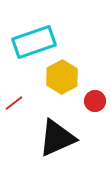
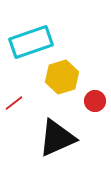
cyan rectangle: moved 3 px left
yellow hexagon: rotated 12 degrees clockwise
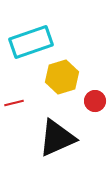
red line: rotated 24 degrees clockwise
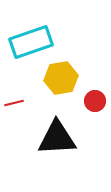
yellow hexagon: moved 1 px left, 1 px down; rotated 8 degrees clockwise
black triangle: rotated 21 degrees clockwise
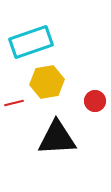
yellow hexagon: moved 14 px left, 4 px down
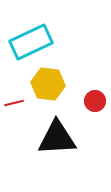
cyan rectangle: rotated 6 degrees counterclockwise
yellow hexagon: moved 1 px right, 2 px down; rotated 16 degrees clockwise
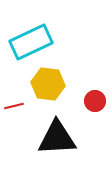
red line: moved 3 px down
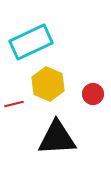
yellow hexagon: rotated 16 degrees clockwise
red circle: moved 2 px left, 7 px up
red line: moved 2 px up
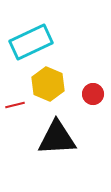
red line: moved 1 px right, 1 px down
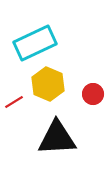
cyan rectangle: moved 4 px right, 1 px down
red line: moved 1 px left, 3 px up; rotated 18 degrees counterclockwise
